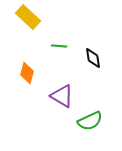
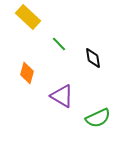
green line: moved 2 px up; rotated 42 degrees clockwise
green semicircle: moved 8 px right, 3 px up
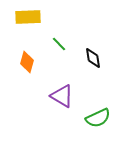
yellow rectangle: rotated 45 degrees counterclockwise
orange diamond: moved 11 px up
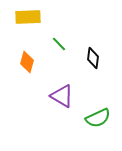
black diamond: rotated 15 degrees clockwise
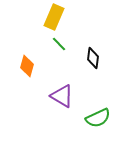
yellow rectangle: moved 26 px right; rotated 65 degrees counterclockwise
orange diamond: moved 4 px down
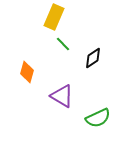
green line: moved 4 px right
black diamond: rotated 50 degrees clockwise
orange diamond: moved 6 px down
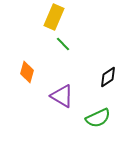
black diamond: moved 15 px right, 19 px down
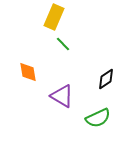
orange diamond: moved 1 px right; rotated 25 degrees counterclockwise
black diamond: moved 2 px left, 2 px down
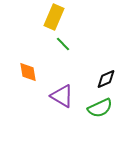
black diamond: rotated 10 degrees clockwise
green semicircle: moved 2 px right, 10 px up
